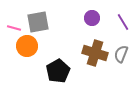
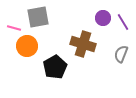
purple circle: moved 11 px right
gray square: moved 5 px up
brown cross: moved 12 px left, 9 px up
black pentagon: moved 3 px left, 4 px up
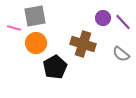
gray square: moved 3 px left, 1 px up
purple line: rotated 12 degrees counterclockwise
orange circle: moved 9 px right, 3 px up
gray semicircle: rotated 72 degrees counterclockwise
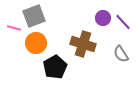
gray square: moved 1 px left; rotated 10 degrees counterclockwise
gray semicircle: rotated 18 degrees clockwise
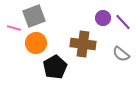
brown cross: rotated 10 degrees counterclockwise
gray semicircle: rotated 18 degrees counterclockwise
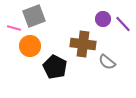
purple circle: moved 1 px down
purple line: moved 2 px down
orange circle: moved 6 px left, 3 px down
gray semicircle: moved 14 px left, 8 px down
black pentagon: rotated 15 degrees counterclockwise
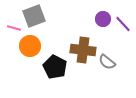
brown cross: moved 6 px down
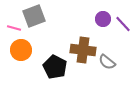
orange circle: moved 9 px left, 4 px down
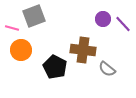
pink line: moved 2 px left
gray semicircle: moved 7 px down
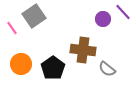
gray square: rotated 15 degrees counterclockwise
purple line: moved 12 px up
pink line: rotated 40 degrees clockwise
orange circle: moved 14 px down
black pentagon: moved 2 px left, 1 px down; rotated 10 degrees clockwise
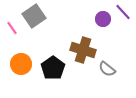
brown cross: rotated 10 degrees clockwise
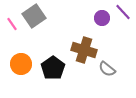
purple circle: moved 1 px left, 1 px up
pink line: moved 4 px up
brown cross: moved 1 px right
